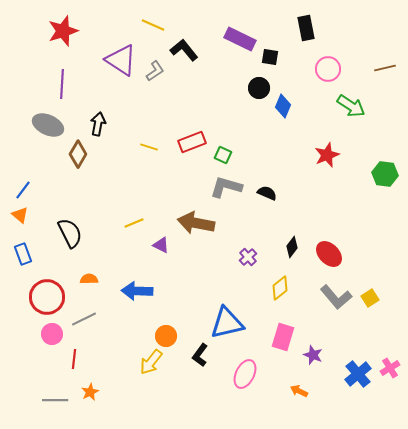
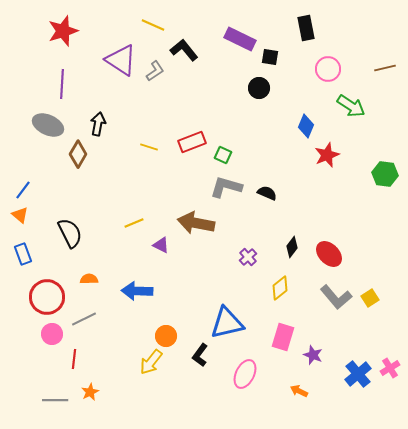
blue diamond at (283, 106): moved 23 px right, 20 px down
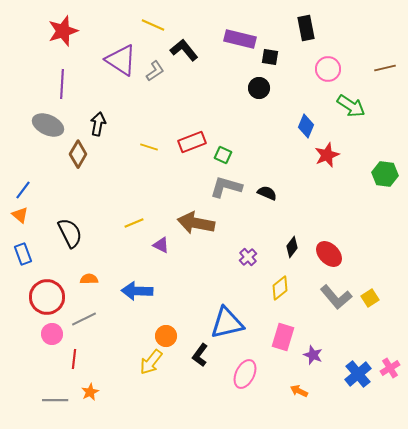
purple rectangle at (240, 39): rotated 12 degrees counterclockwise
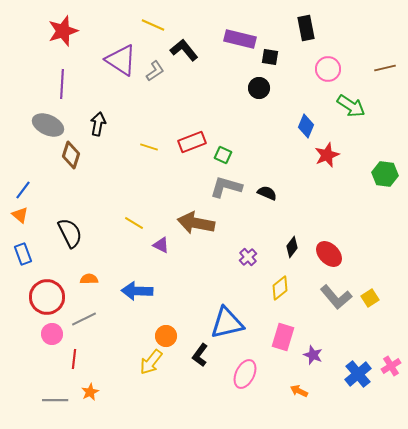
brown diamond at (78, 154): moved 7 px left, 1 px down; rotated 12 degrees counterclockwise
yellow line at (134, 223): rotated 54 degrees clockwise
pink cross at (390, 368): moved 1 px right, 2 px up
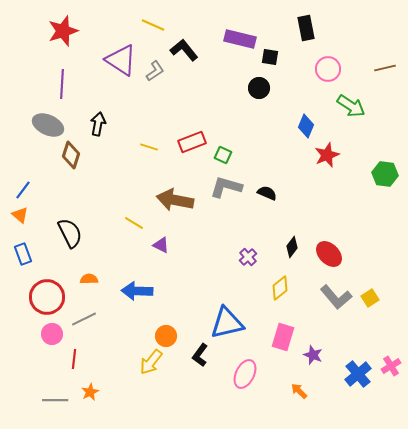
brown arrow at (196, 223): moved 21 px left, 23 px up
orange arrow at (299, 391): rotated 18 degrees clockwise
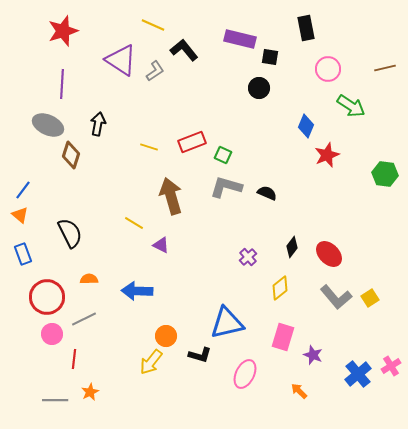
brown arrow at (175, 200): moved 4 px left, 4 px up; rotated 63 degrees clockwise
black L-shape at (200, 355): rotated 110 degrees counterclockwise
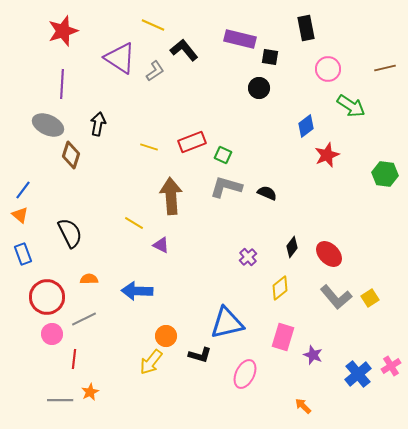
purple triangle at (121, 60): moved 1 px left, 2 px up
blue diamond at (306, 126): rotated 30 degrees clockwise
brown arrow at (171, 196): rotated 12 degrees clockwise
orange arrow at (299, 391): moved 4 px right, 15 px down
gray line at (55, 400): moved 5 px right
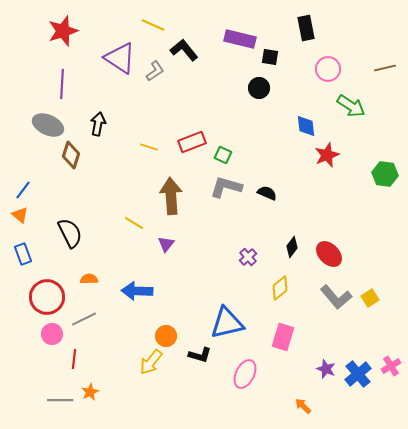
blue diamond at (306, 126): rotated 60 degrees counterclockwise
purple triangle at (161, 245): moved 5 px right, 1 px up; rotated 42 degrees clockwise
purple star at (313, 355): moved 13 px right, 14 px down
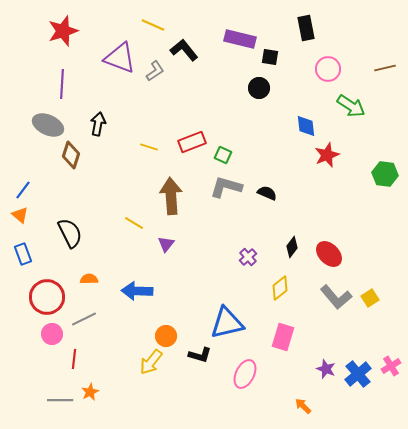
purple triangle at (120, 58): rotated 12 degrees counterclockwise
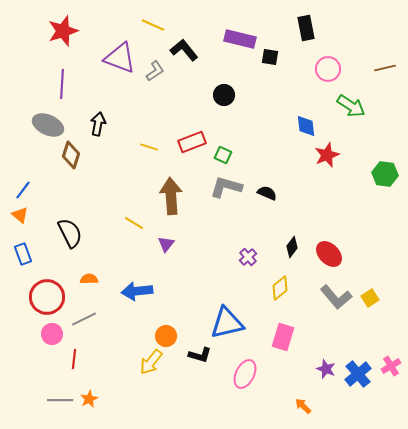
black circle at (259, 88): moved 35 px left, 7 px down
blue arrow at (137, 291): rotated 8 degrees counterclockwise
orange star at (90, 392): moved 1 px left, 7 px down
